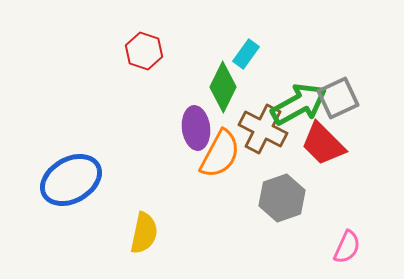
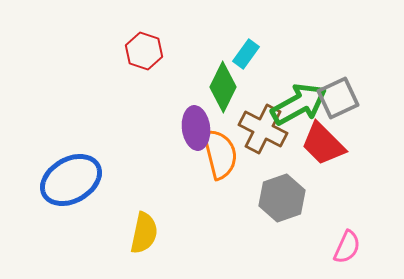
orange semicircle: rotated 42 degrees counterclockwise
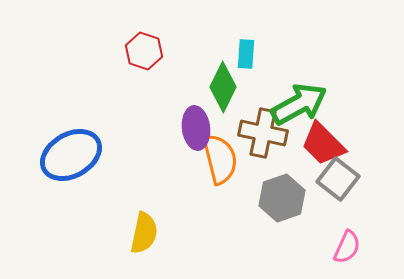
cyan rectangle: rotated 32 degrees counterclockwise
gray square: moved 81 px down; rotated 27 degrees counterclockwise
brown cross: moved 4 px down; rotated 15 degrees counterclockwise
orange semicircle: moved 5 px down
blue ellipse: moved 25 px up
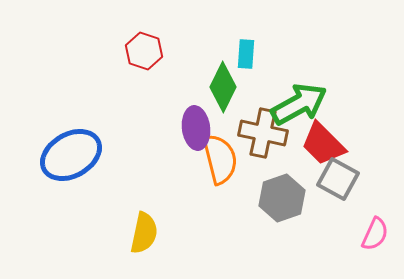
gray square: rotated 9 degrees counterclockwise
pink semicircle: moved 28 px right, 13 px up
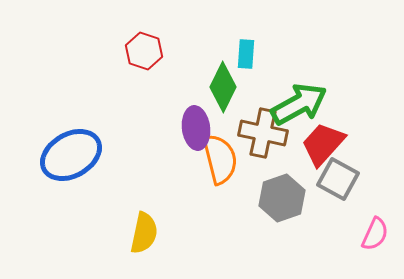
red trapezoid: rotated 87 degrees clockwise
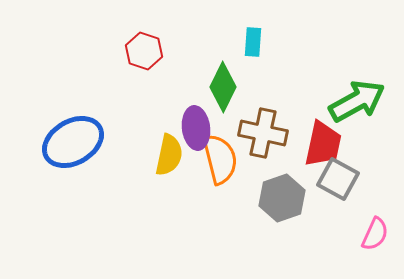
cyan rectangle: moved 7 px right, 12 px up
green arrow: moved 58 px right, 3 px up
red trapezoid: rotated 150 degrees clockwise
blue ellipse: moved 2 px right, 13 px up
yellow semicircle: moved 25 px right, 78 px up
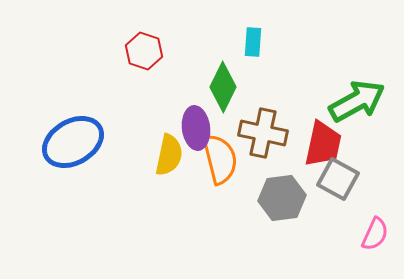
gray hexagon: rotated 12 degrees clockwise
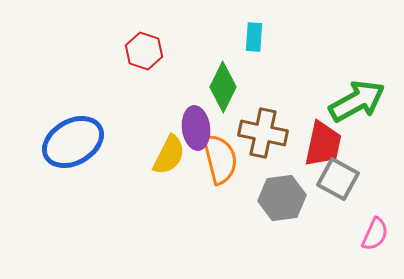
cyan rectangle: moved 1 px right, 5 px up
yellow semicircle: rotated 15 degrees clockwise
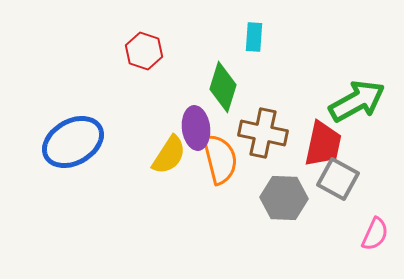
green diamond: rotated 9 degrees counterclockwise
yellow semicircle: rotated 6 degrees clockwise
gray hexagon: moved 2 px right; rotated 9 degrees clockwise
